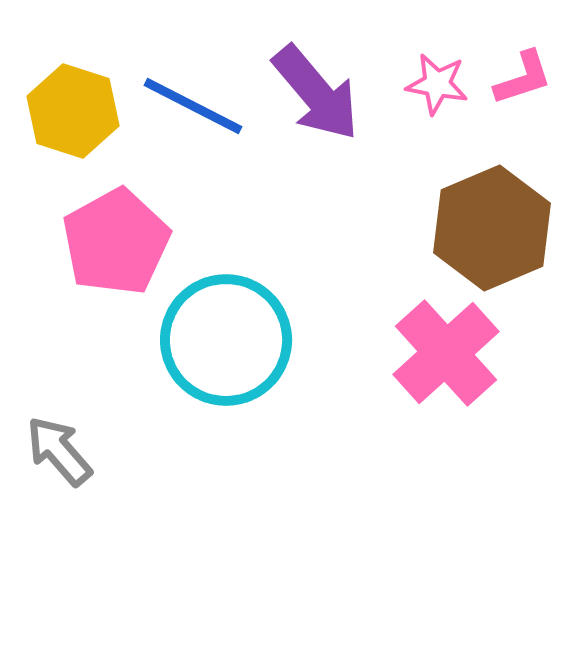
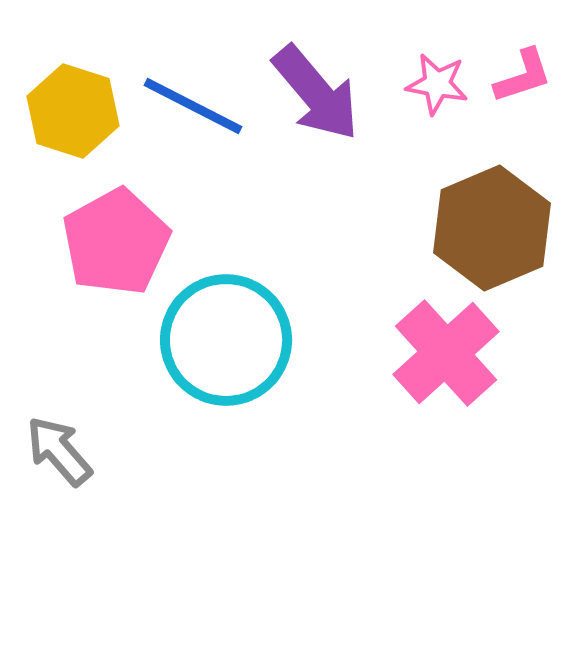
pink L-shape: moved 2 px up
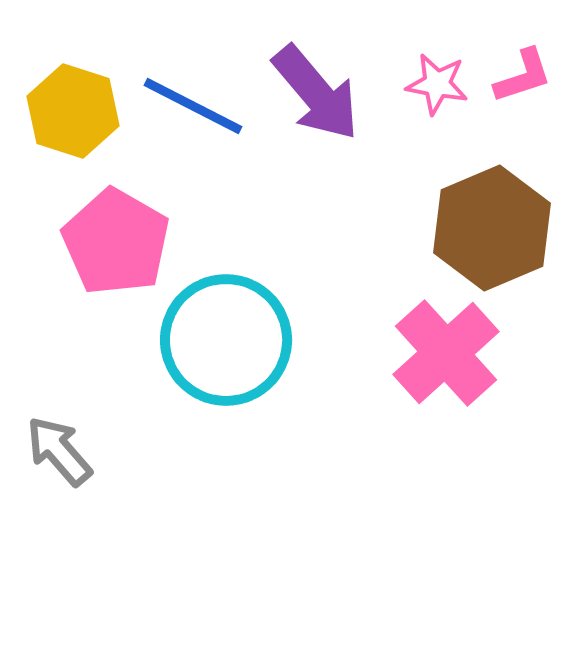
pink pentagon: rotated 13 degrees counterclockwise
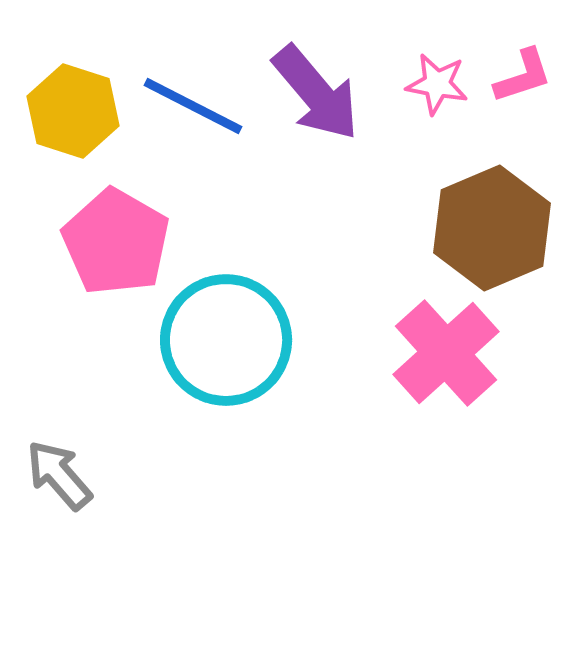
gray arrow: moved 24 px down
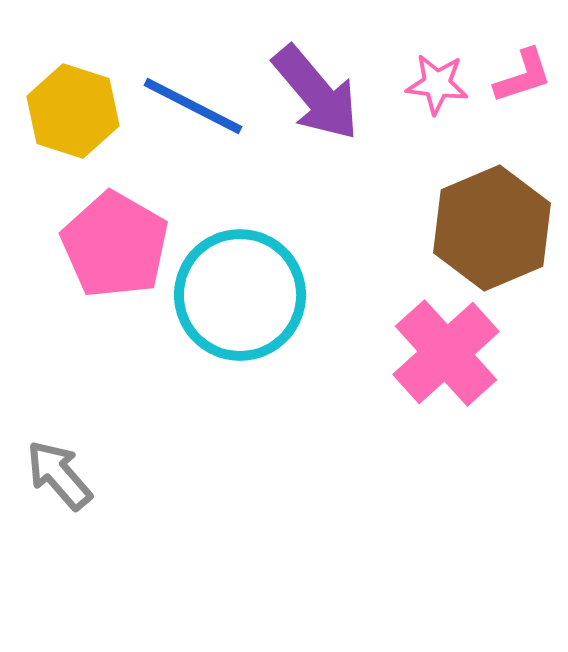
pink star: rotated 4 degrees counterclockwise
pink pentagon: moved 1 px left, 3 px down
cyan circle: moved 14 px right, 45 px up
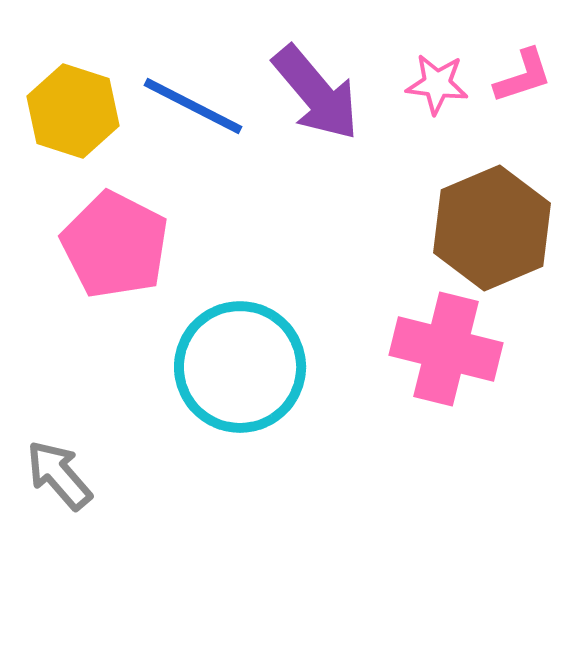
pink pentagon: rotated 3 degrees counterclockwise
cyan circle: moved 72 px down
pink cross: moved 4 px up; rotated 34 degrees counterclockwise
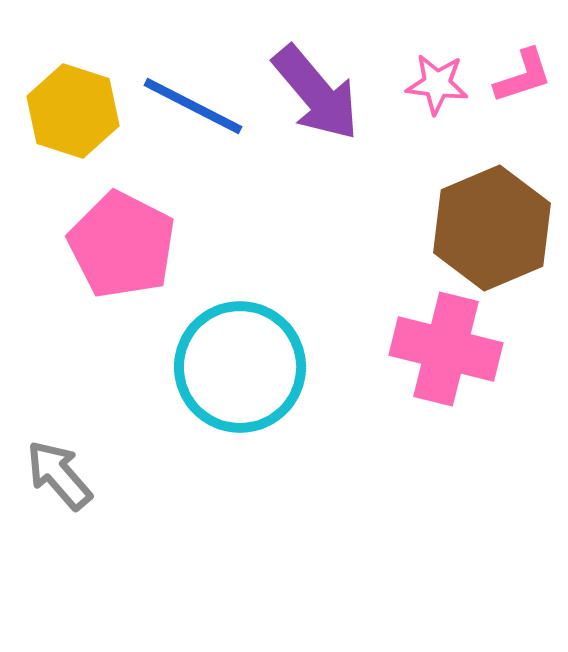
pink pentagon: moved 7 px right
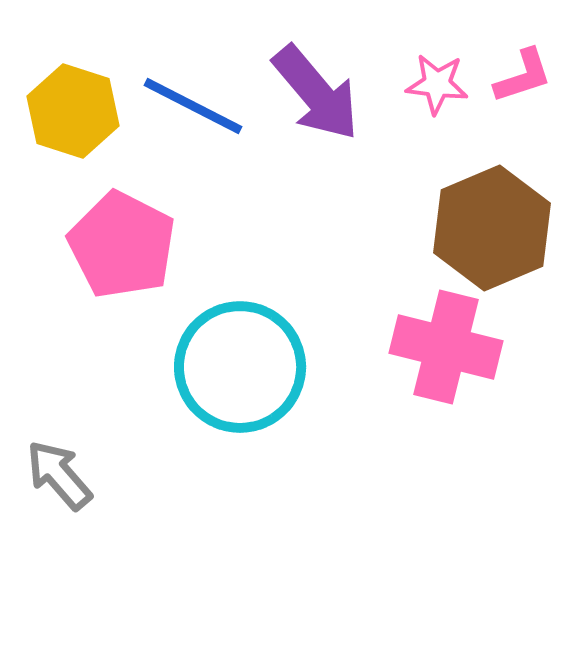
pink cross: moved 2 px up
